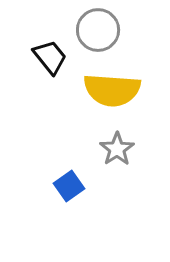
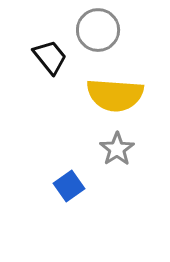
yellow semicircle: moved 3 px right, 5 px down
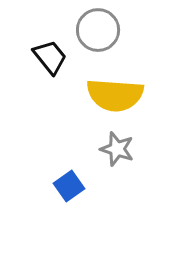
gray star: rotated 20 degrees counterclockwise
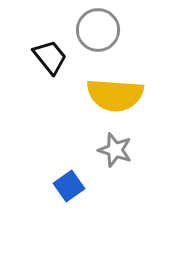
gray star: moved 2 px left, 1 px down
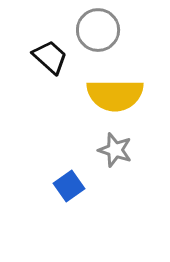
black trapezoid: rotated 9 degrees counterclockwise
yellow semicircle: rotated 4 degrees counterclockwise
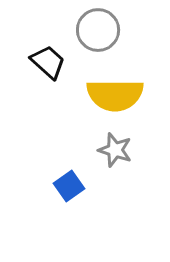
black trapezoid: moved 2 px left, 5 px down
